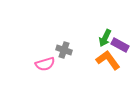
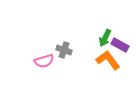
pink semicircle: moved 1 px left, 3 px up
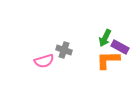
purple rectangle: moved 2 px down
orange L-shape: rotated 55 degrees counterclockwise
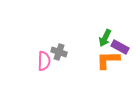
gray cross: moved 5 px left, 2 px down
pink semicircle: rotated 72 degrees counterclockwise
